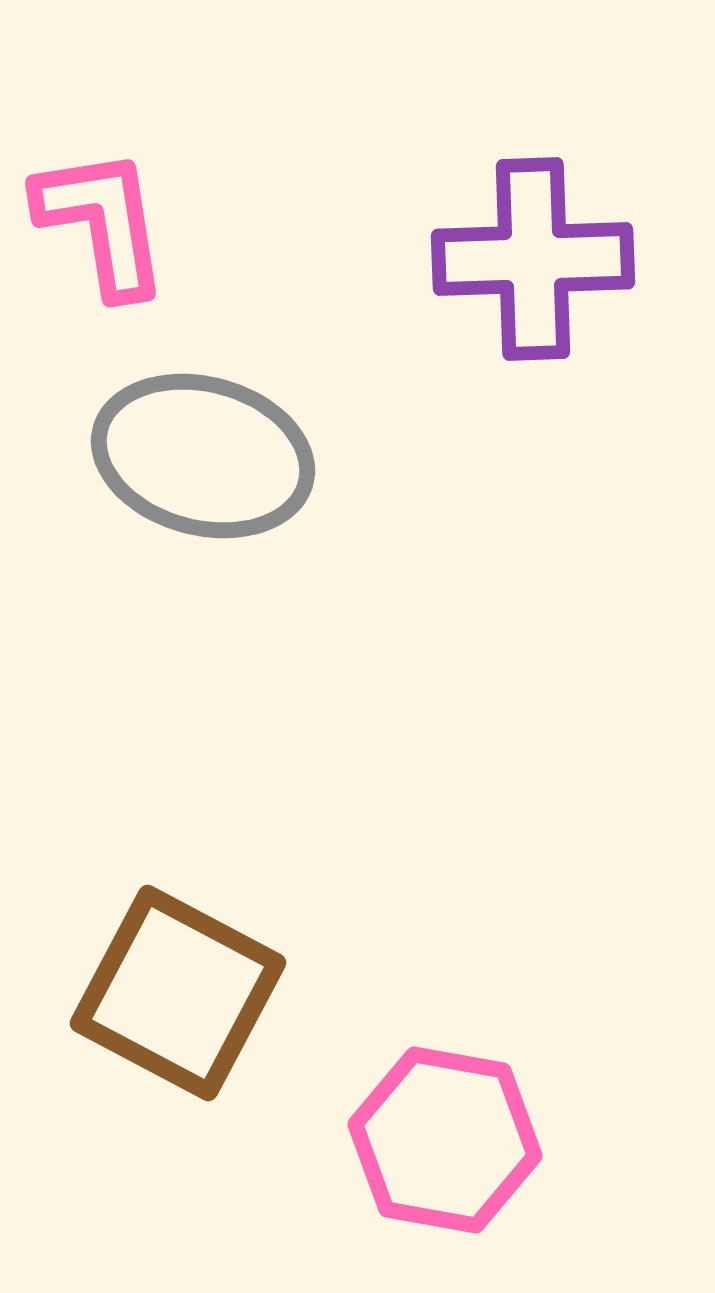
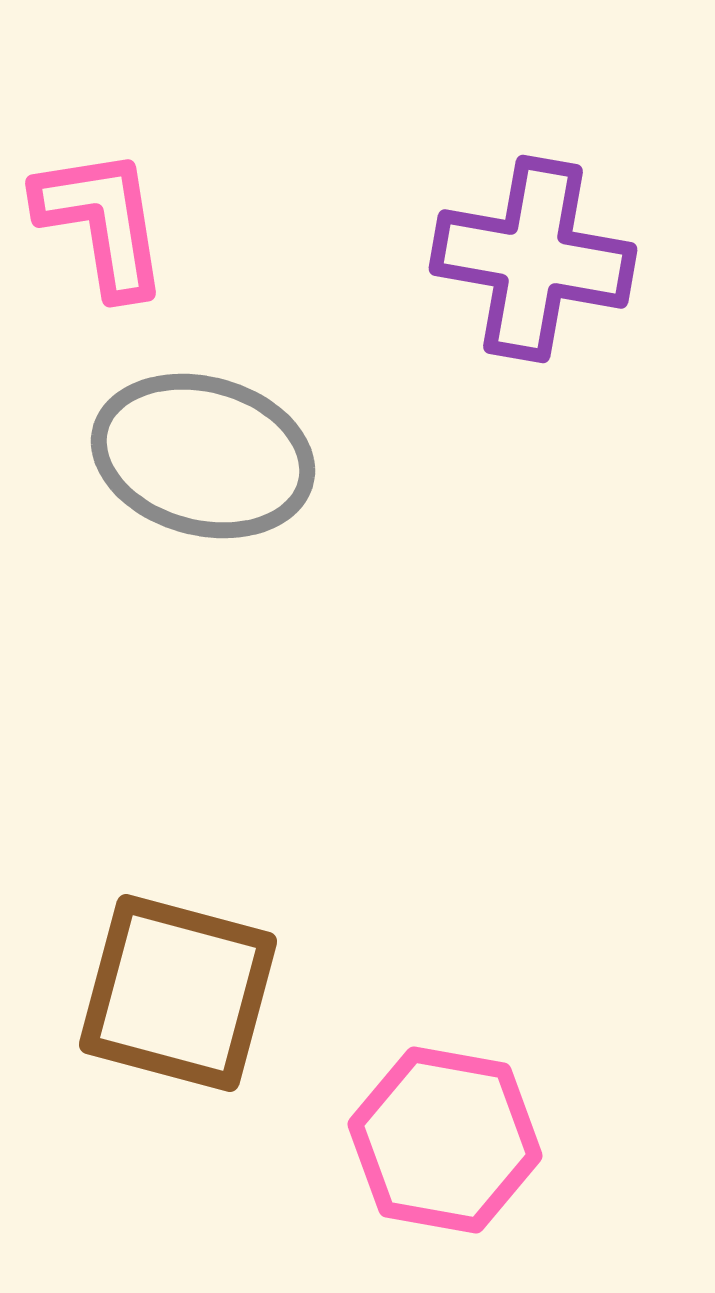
purple cross: rotated 12 degrees clockwise
brown square: rotated 13 degrees counterclockwise
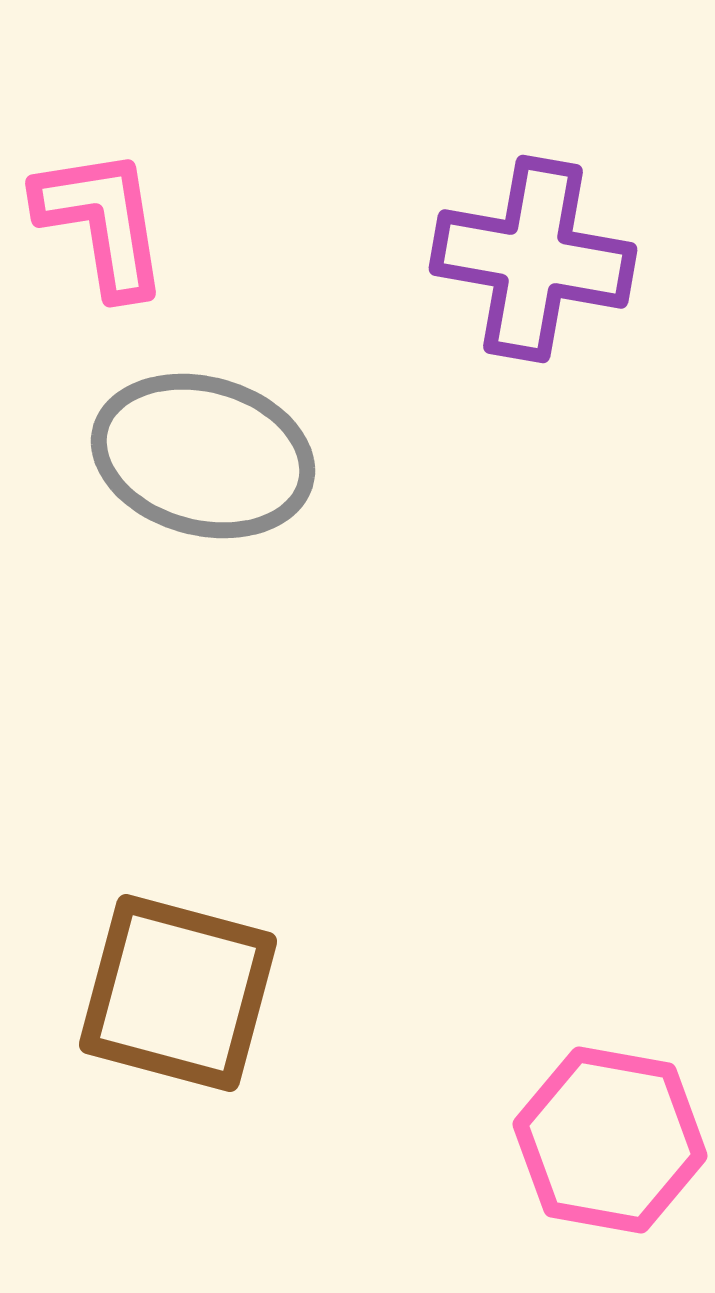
pink hexagon: moved 165 px right
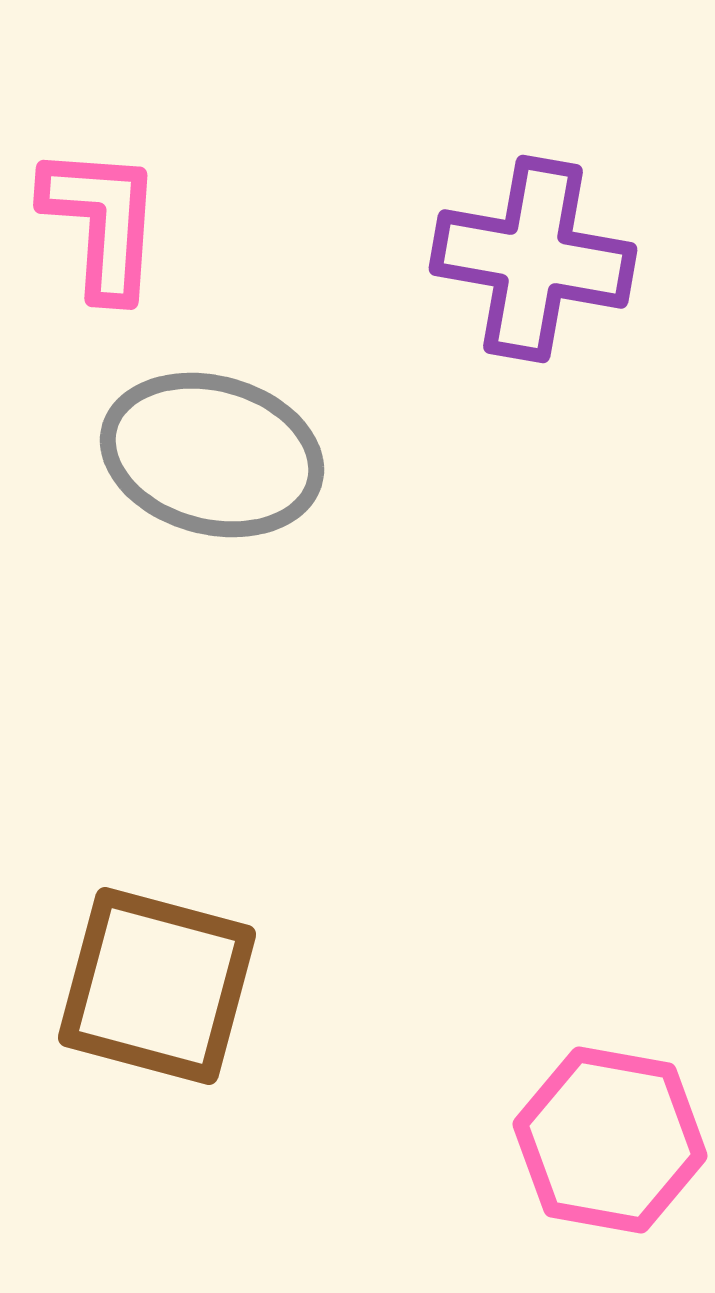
pink L-shape: rotated 13 degrees clockwise
gray ellipse: moved 9 px right, 1 px up
brown square: moved 21 px left, 7 px up
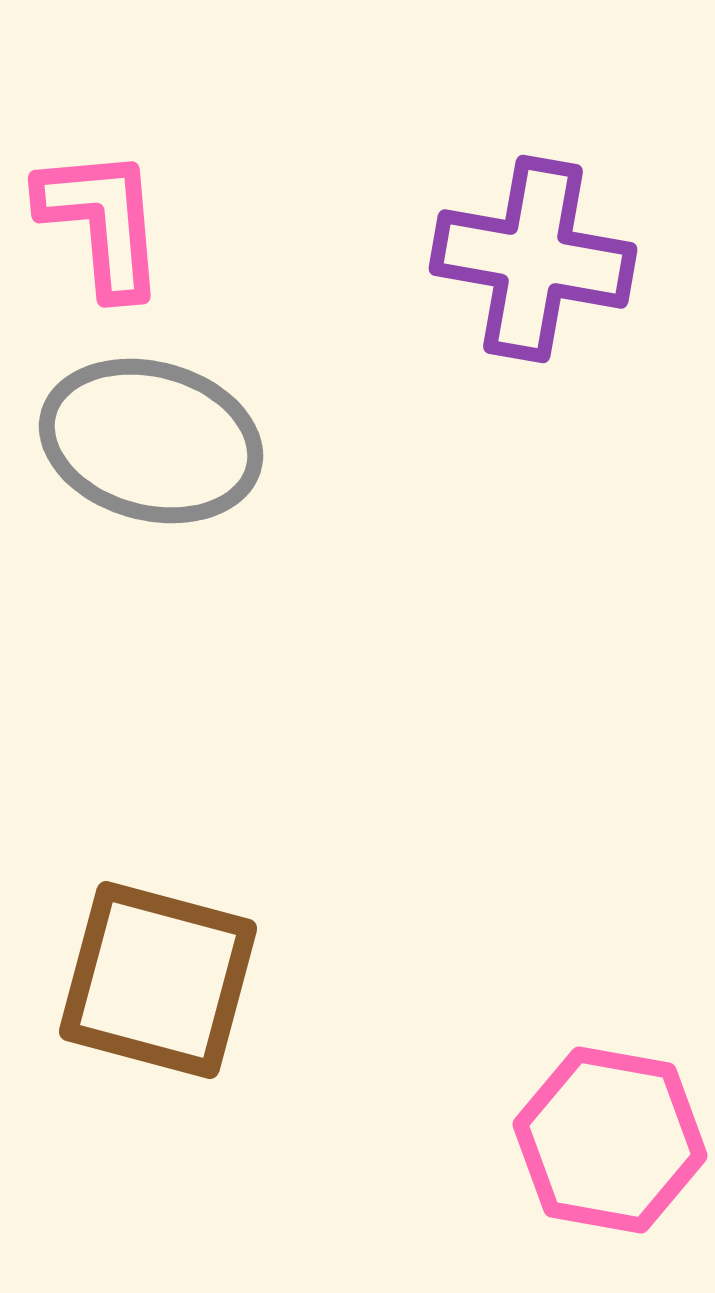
pink L-shape: rotated 9 degrees counterclockwise
gray ellipse: moved 61 px left, 14 px up
brown square: moved 1 px right, 6 px up
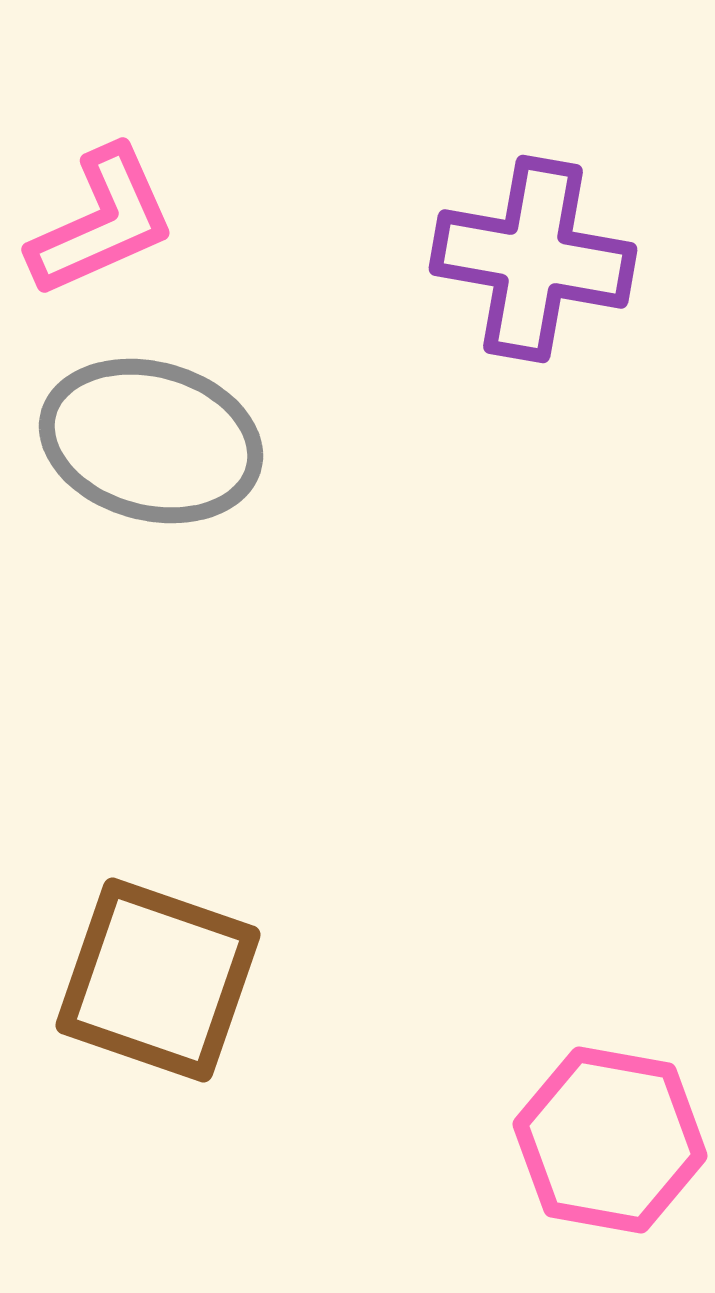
pink L-shape: rotated 71 degrees clockwise
brown square: rotated 4 degrees clockwise
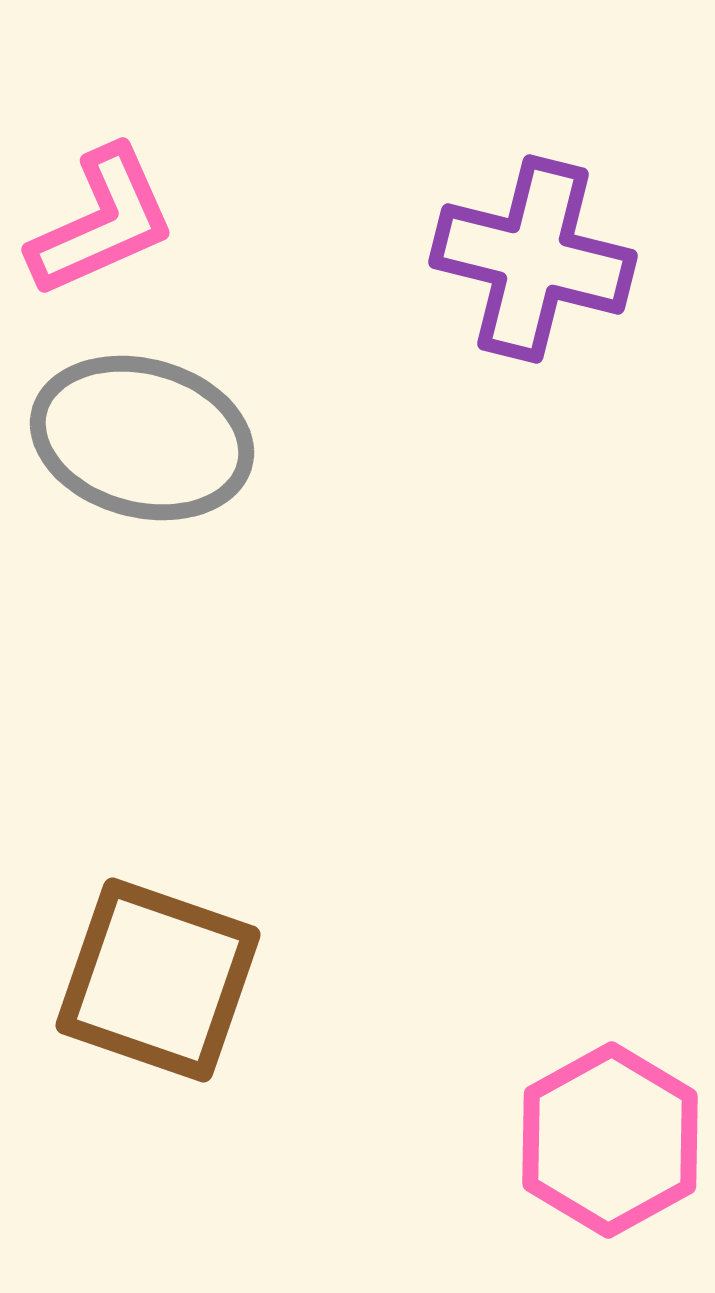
purple cross: rotated 4 degrees clockwise
gray ellipse: moved 9 px left, 3 px up
pink hexagon: rotated 21 degrees clockwise
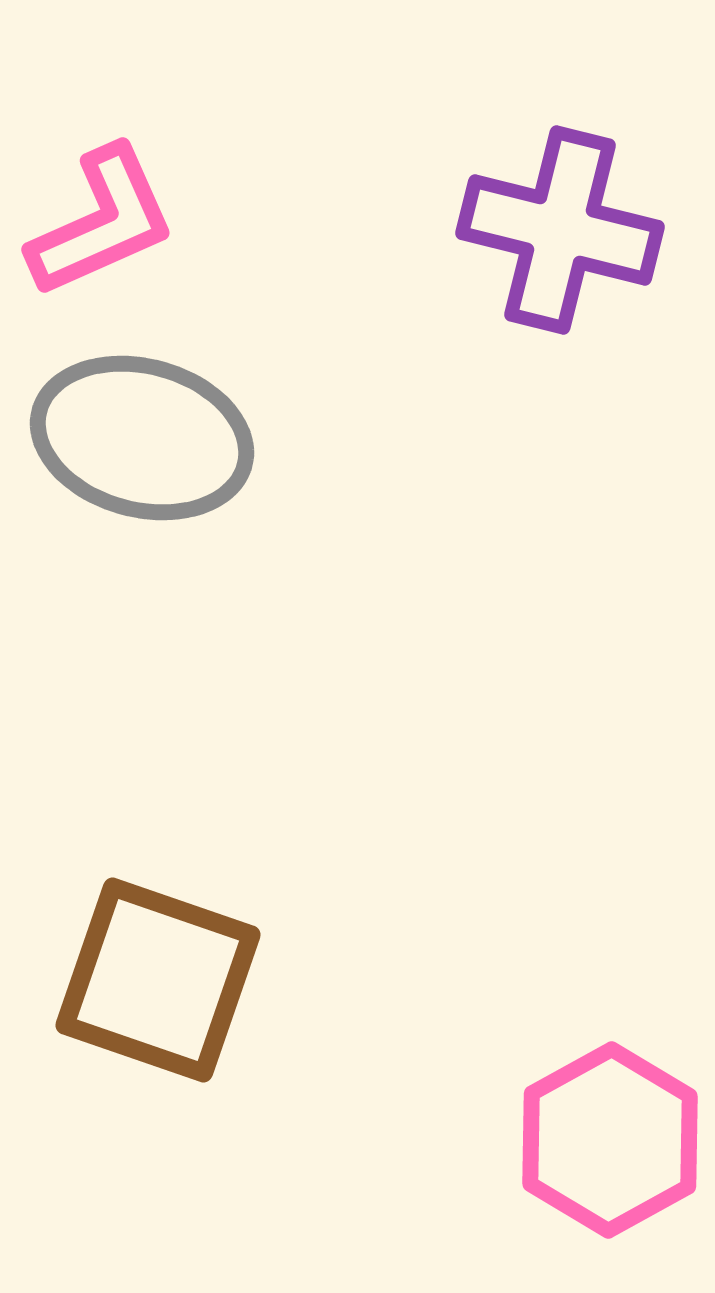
purple cross: moved 27 px right, 29 px up
